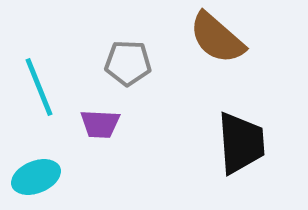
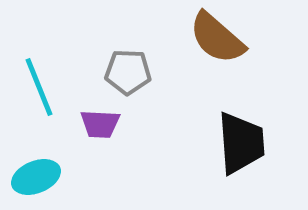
gray pentagon: moved 9 px down
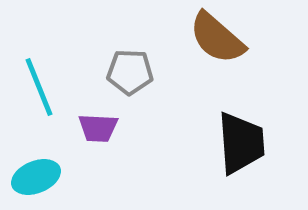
gray pentagon: moved 2 px right
purple trapezoid: moved 2 px left, 4 px down
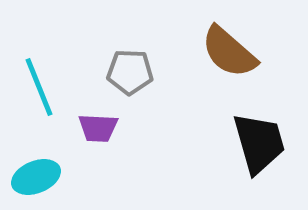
brown semicircle: moved 12 px right, 14 px down
black trapezoid: moved 18 px right; rotated 12 degrees counterclockwise
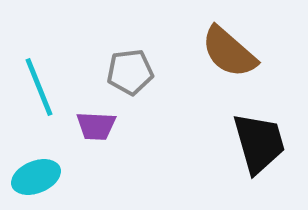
gray pentagon: rotated 9 degrees counterclockwise
purple trapezoid: moved 2 px left, 2 px up
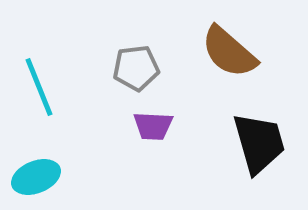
gray pentagon: moved 6 px right, 4 px up
purple trapezoid: moved 57 px right
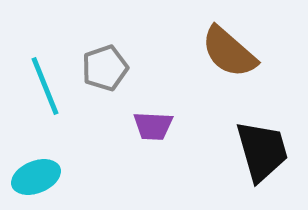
gray pentagon: moved 31 px left; rotated 12 degrees counterclockwise
cyan line: moved 6 px right, 1 px up
black trapezoid: moved 3 px right, 8 px down
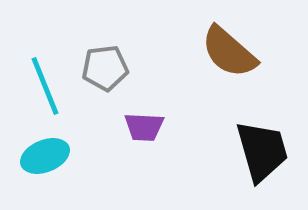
gray pentagon: rotated 12 degrees clockwise
purple trapezoid: moved 9 px left, 1 px down
cyan ellipse: moved 9 px right, 21 px up
